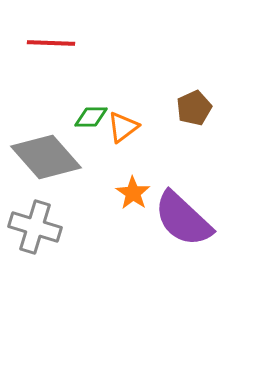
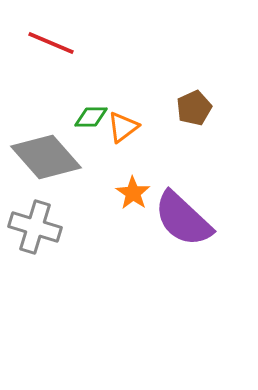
red line: rotated 21 degrees clockwise
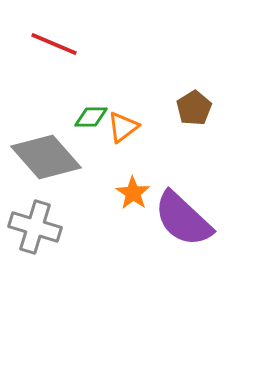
red line: moved 3 px right, 1 px down
brown pentagon: rotated 8 degrees counterclockwise
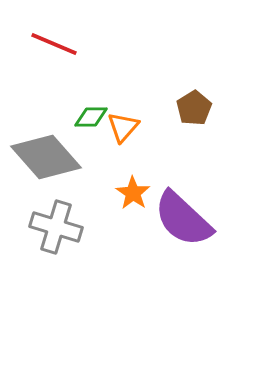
orange triangle: rotated 12 degrees counterclockwise
gray cross: moved 21 px right
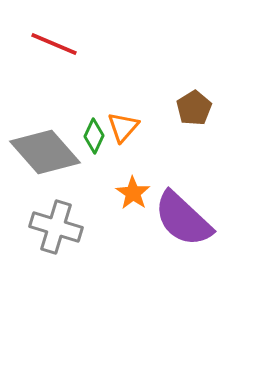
green diamond: moved 3 px right, 19 px down; rotated 64 degrees counterclockwise
gray diamond: moved 1 px left, 5 px up
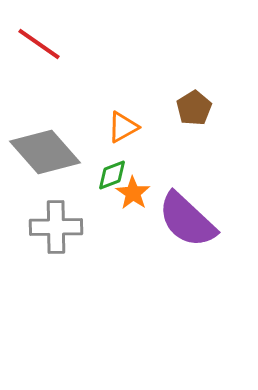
red line: moved 15 px left; rotated 12 degrees clockwise
orange triangle: rotated 20 degrees clockwise
green diamond: moved 18 px right, 39 px down; rotated 44 degrees clockwise
purple semicircle: moved 4 px right, 1 px down
gray cross: rotated 18 degrees counterclockwise
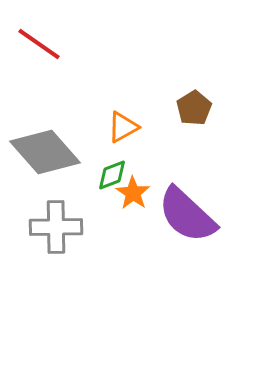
purple semicircle: moved 5 px up
